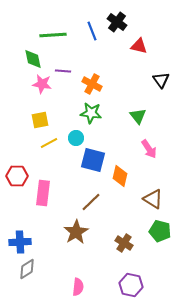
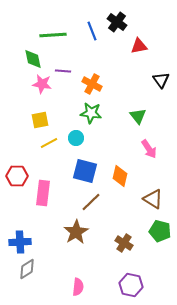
red triangle: rotated 24 degrees counterclockwise
blue square: moved 8 px left, 11 px down
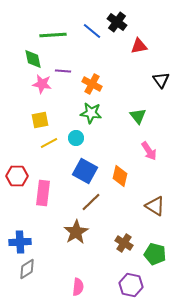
blue line: rotated 30 degrees counterclockwise
pink arrow: moved 2 px down
blue square: rotated 15 degrees clockwise
brown triangle: moved 2 px right, 7 px down
green pentagon: moved 5 px left, 23 px down
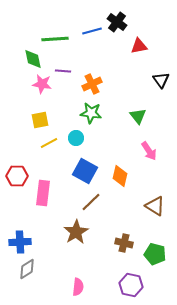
blue line: rotated 54 degrees counterclockwise
green line: moved 2 px right, 4 px down
orange cross: rotated 36 degrees clockwise
brown cross: rotated 18 degrees counterclockwise
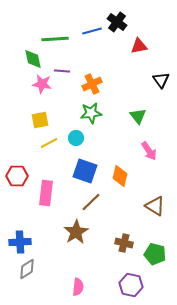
purple line: moved 1 px left
green star: rotated 15 degrees counterclockwise
blue square: rotated 10 degrees counterclockwise
pink rectangle: moved 3 px right
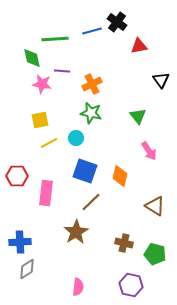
green diamond: moved 1 px left, 1 px up
green star: rotated 20 degrees clockwise
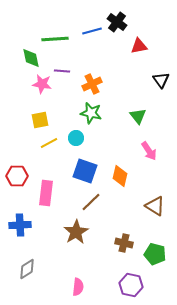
green diamond: moved 1 px left
blue cross: moved 17 px up
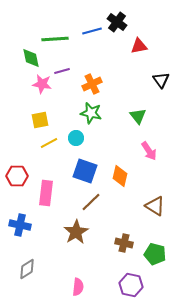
purple line: rotated 21 degrees counterclockwise
blue cross: rotated 15 degrees clockwise
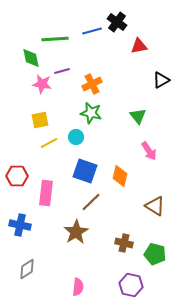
black triangle: rotated 36 degrees clockwise
cyan circle: moved 1 px up
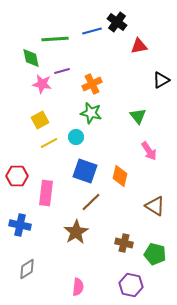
yellow square: rotated 18 degrees counterclockwise
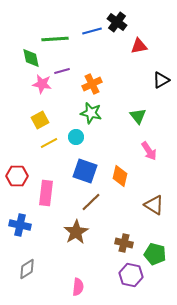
brown triangle: moved 1 px left, 1 px up
purple hexagon: moved 10 px up
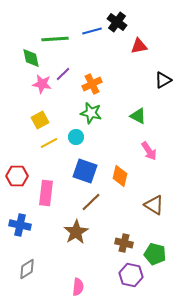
purple line: moved 1 px right, 3 px down; rotated 28 degrees counterclockwise
black triangle: moved 2 px right
green triangle: rotated 24 degrees counterclockwise
